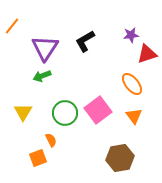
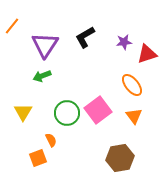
purple star: moved 7 px left, 7 px down
black L-shape: moved 4 px up
purple triangle: moved 3 px up
orange ellipse: moved 1 px down
green circle: moved 2 px right
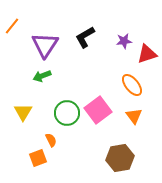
purple star: moved 1 px up
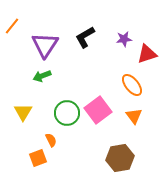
purple star: moved 2 px up
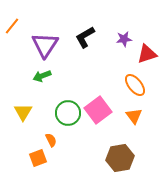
orange ellipse: moved 3 px right
green circle: moved 1 px right
